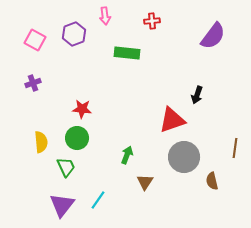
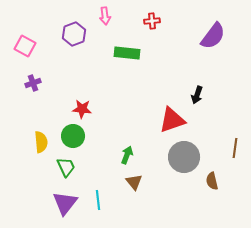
pink square: moved 10 px left, 6 px down
green circle: moved 4 px left, 2 px up
brown triangle: moved 11 px left; rotated 12 degrees counterclockwise
cyan line: rotated 42 degrees counterclockwise
purple triangle: moved 3 px right, 2 px up
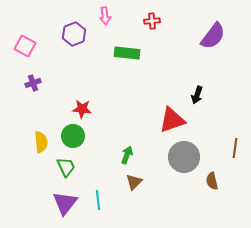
brown triangle: rotated 24 degrees clockwise
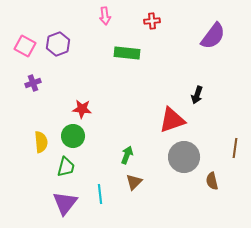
purple hexagon: moved 16 px left, 10 px down
green trapezoid: rotated 40 degrees clockwise
cyan line: moved 2 px right, 6 px up
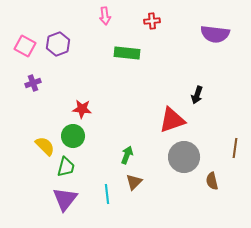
purple semicircle: moved 2 px right, 2 px up; rotated 60 degrees clockwise
yellow semicircle: moved 4 px right, 4 px down; rotated 40 degrees counterclockwise
cyan line: moved 7 px right
purple triangle: moved 4 px up
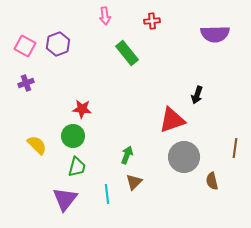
purple semicircle: rotated 8 degrees counterclockwise
green rectangle: rotated 45 degrees clockwise
purple cross: moved 7 px left
yellow semicircle: moved 8 px left, 1 px up
green trapezoid: moved 11 px right
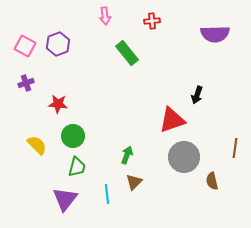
red star: moved 24 px left, 5 px up
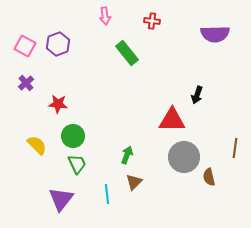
red cross: rotated 14 degrees clockwise
purple cross: rotated 21 degrees counterclockwise
red triangle: rotated 20 degrees clockwise
green trapezoid: moved 3 px up; rotated 40 degrees counterclockwise
brown semicircle: moved 3 px left, 4 px up
purple triangle: moved 4 px left
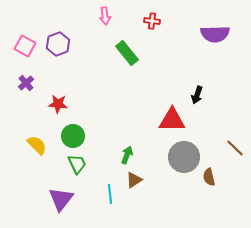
brown line: rotated 54 degrees counterclockwise
brown triangle: moved 2 px up; rotated 12 degrees clockwise
cyan line: moved 3 px right
